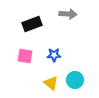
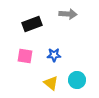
cyan circle: moved 2 px right
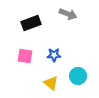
gray arrow: rotated 18 degrees clockwise
black rectangle: moved 1 px left, 1 px up
cyan circle: moved 1 px right, 4 px up
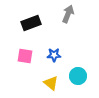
gray arrow: rotated 90 degrees counterclockwise
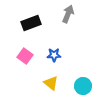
pink square: rotated 28 degrees clockwise
cyan circle: moved 5 px right, 10 px down
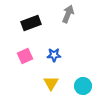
pink square: rotated 28 degrees clockwise
yellow triangle: rotated 21 degrees clockwise
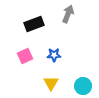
black rectangle: moved 3 px right, 1 px down
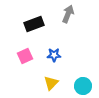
yellow triangle: rotated 14 degrees clockwise
